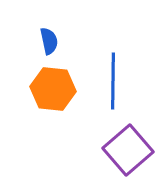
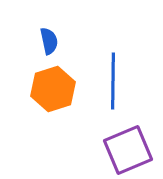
orange hexagon: rotated 24 degrees counterclockwise
purple square: rotated 18 degrees clockwise
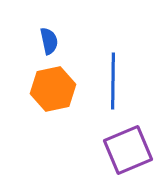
orange hexagon: rotated 6 degrees clockwise
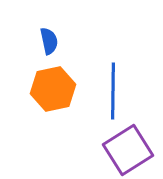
blue line: moved 10 px down
purple square: rotated 9 degrees counterclockwise
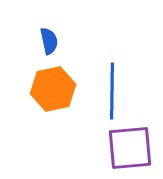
blue line: moved 1 px left
purple square: moved 2 px right, 2 px up; rotated 27 degrees clockwise
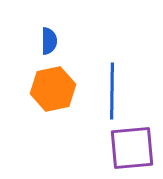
blue semicircle: rotated 12 degrees clockwise
purple square: moved 2 px right
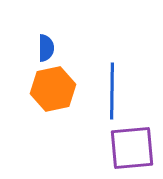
blue semicircle: moved 3 px left, 7 px down
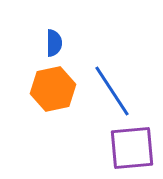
blue semicircle: moved 8 px right, 5 px up
blue line: rotated 34 degrees counterclockwise
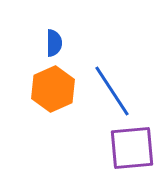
orange hexagon: rotated 12 degrees counterclockwise
